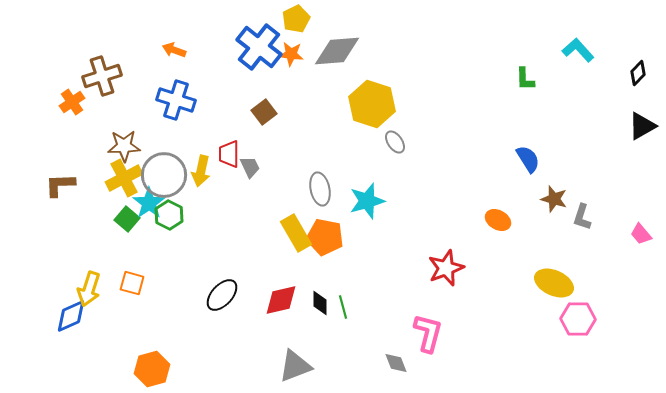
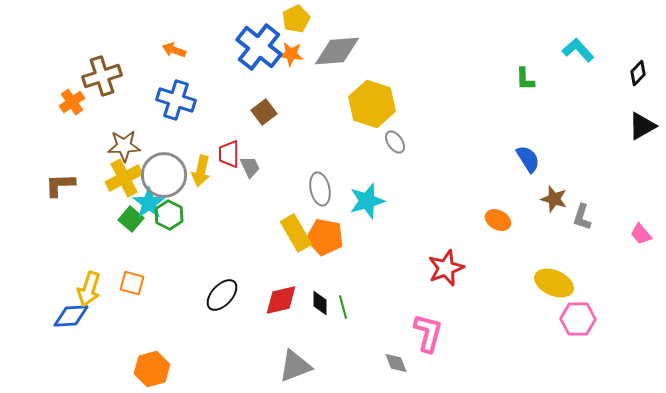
green square at (127, 219): moved 4 px right
blue diamond at (71, 316): rotated 21 degrees clockwise
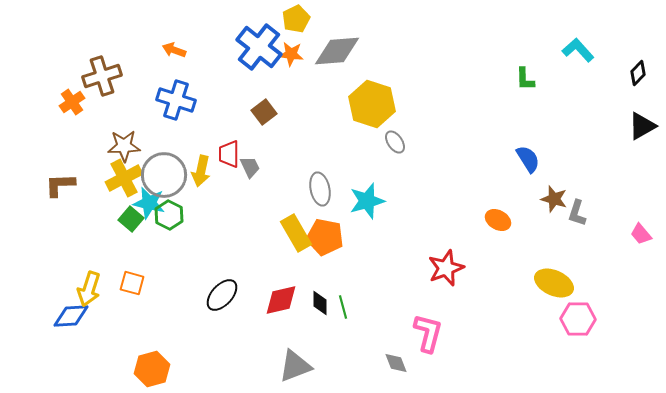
cyan star at (149, 203): rotated 24 degrees counterclockwise
gray L-shape at (582, 217): moved 5 px left, 4 px up
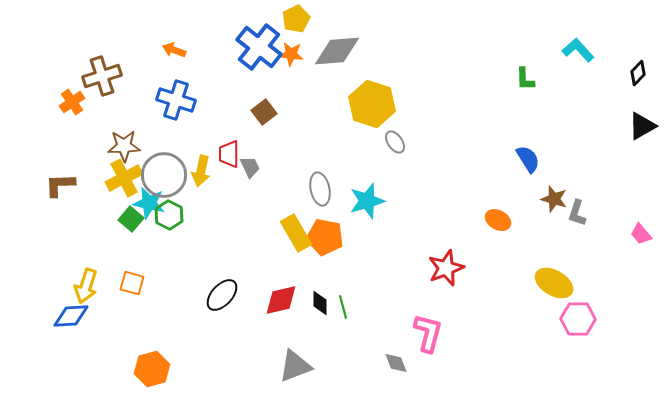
yellow ellipse at (554, 283): rotated 6 degrees clockwise
yellow arrow at (89, 289): moved 3 px left, 3 px up
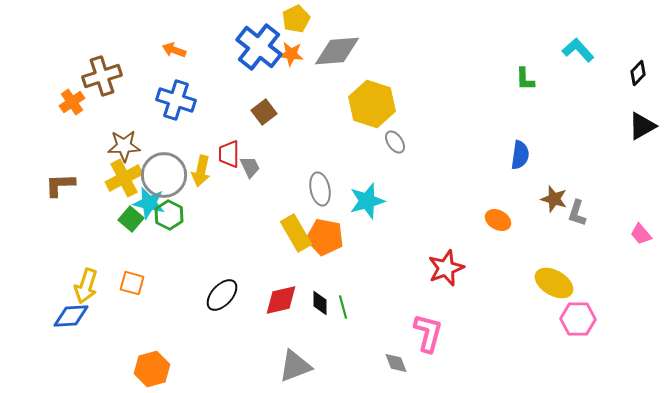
blue semicircle at (528, 159): moved 8 px left, 4 px up; rotated 40 degrees clockwise
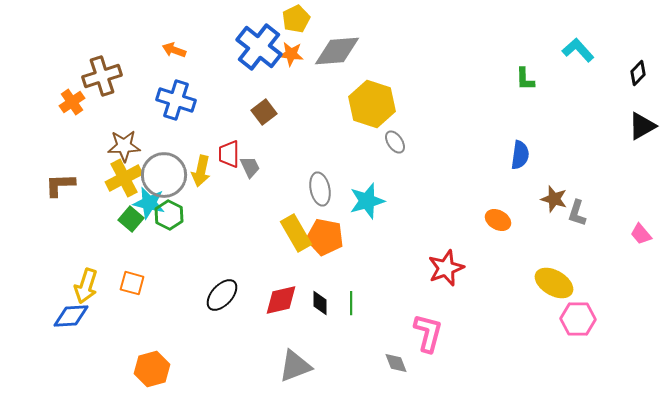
green line at (343, 307): moved 8 px right, 4 px up; rotated 15 degrees clockwise
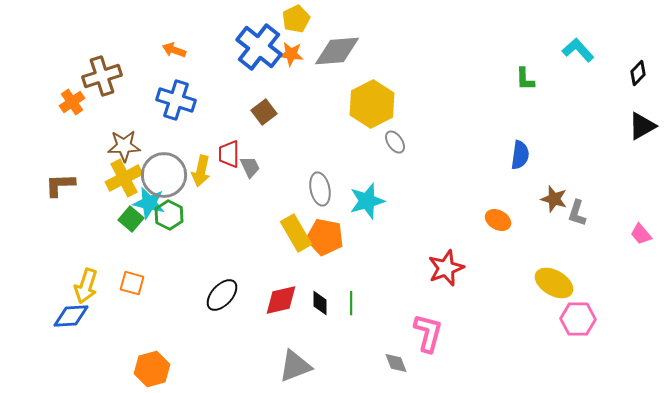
yellow hexagon at (372, 104): rotated 15 degrees clockwise
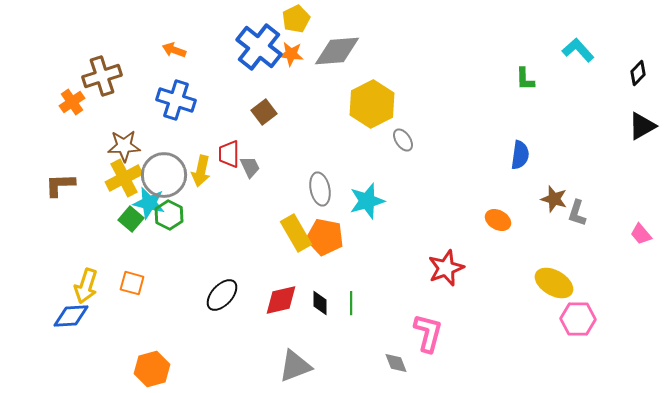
gray ellipse at (395, 142): moved 8 px right, 2 px up
